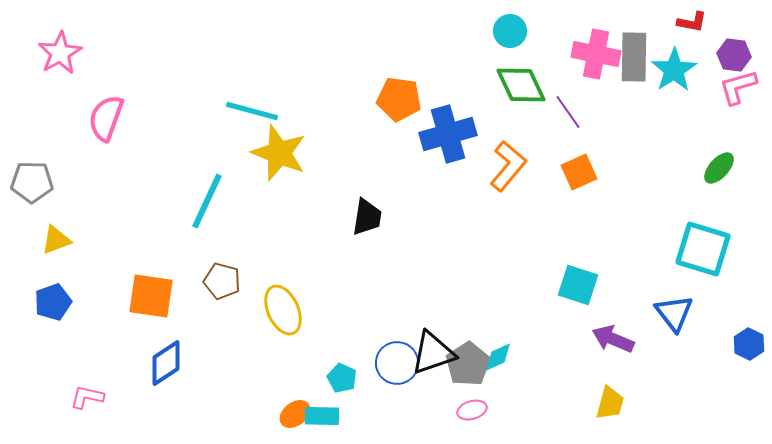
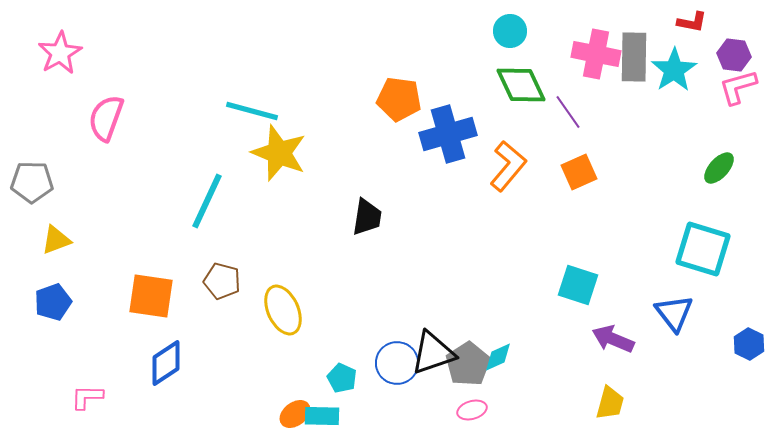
pink L-shape at (87, 397): rotated 12 degrees counterclockwise
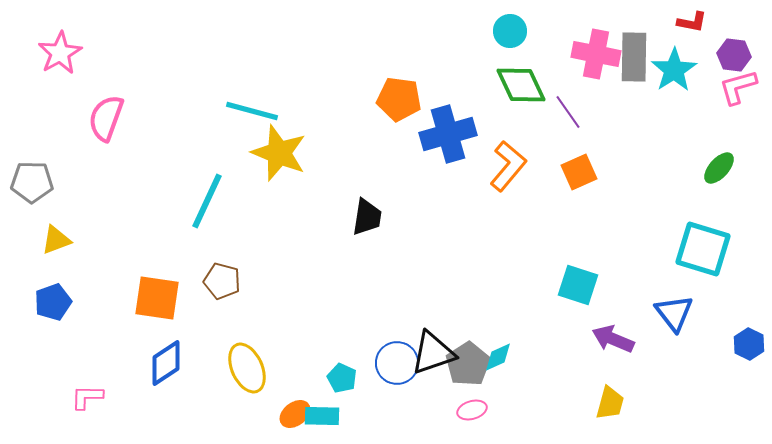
orange square at (151, 296): moved 6 px right, 2 px down
yellow ellipse at (283, 310): moved 36 px left, 58 px down
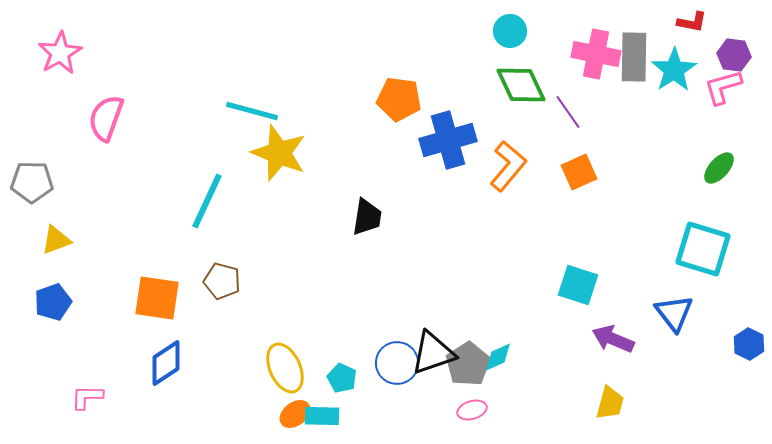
pink L-shape at (738, 87): moved 15 px left
blue cross at (448, 134): moved 6 px down
yellow ellipse at (247, 368): moved 38 px right
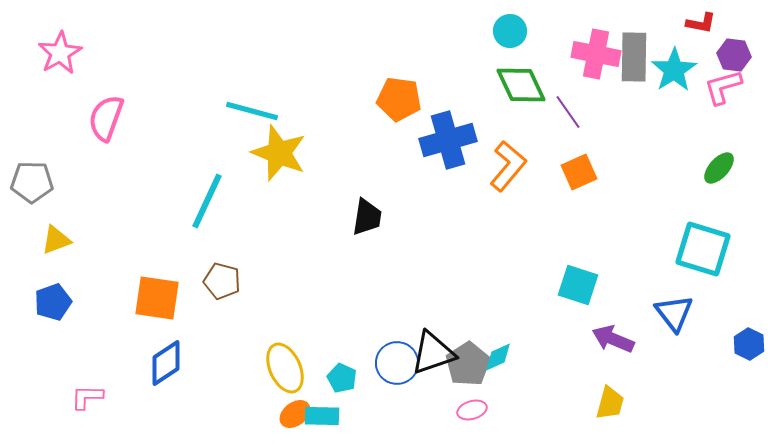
red L-shape at (692, 22): moved 9 px right, 1 px down
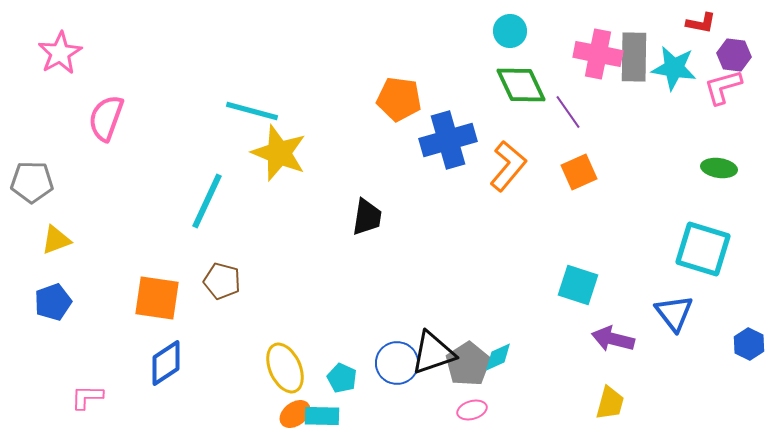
pink cross at (596, 54): moved 2 px right
cyan star at (674, 70): moved 2 px up; rotated 30 degrees counterclockwise
green ellipse at (719, 168): rotated 56 degrees clockwise
purple arrow at (613, 339): rotated 9 degrees counterclockwise
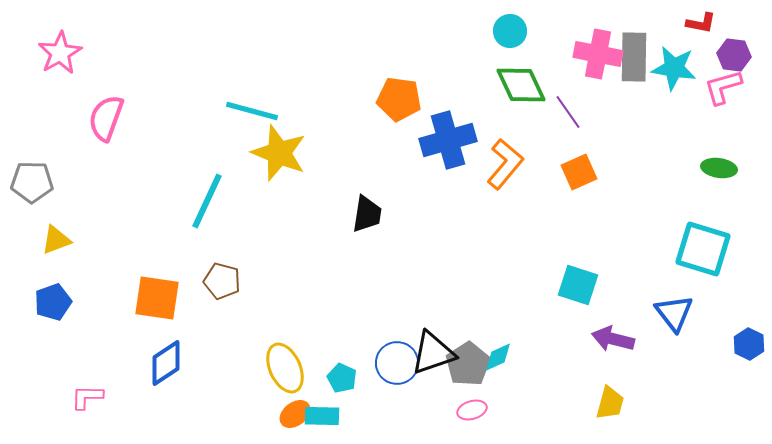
orange L-shape at (508, 166): moved 3 px left, 2 px up
black trapezoid at (367, 217): moved 3 px up
